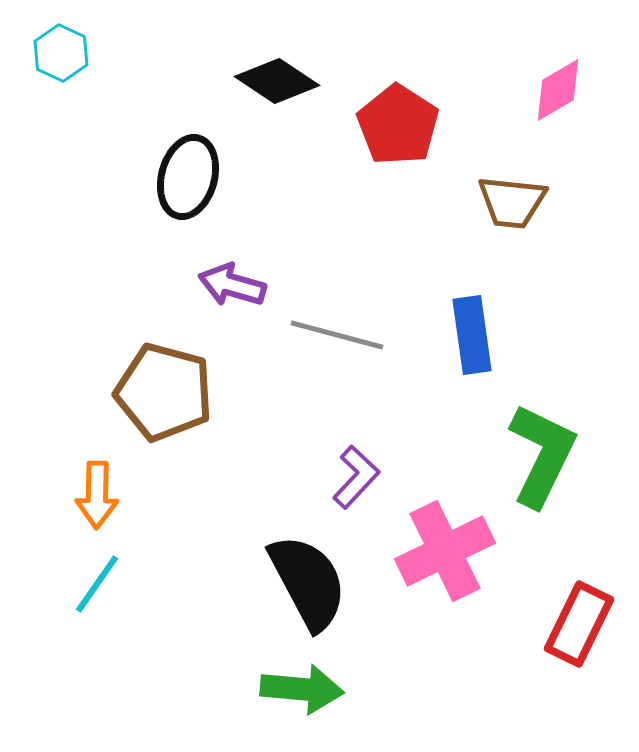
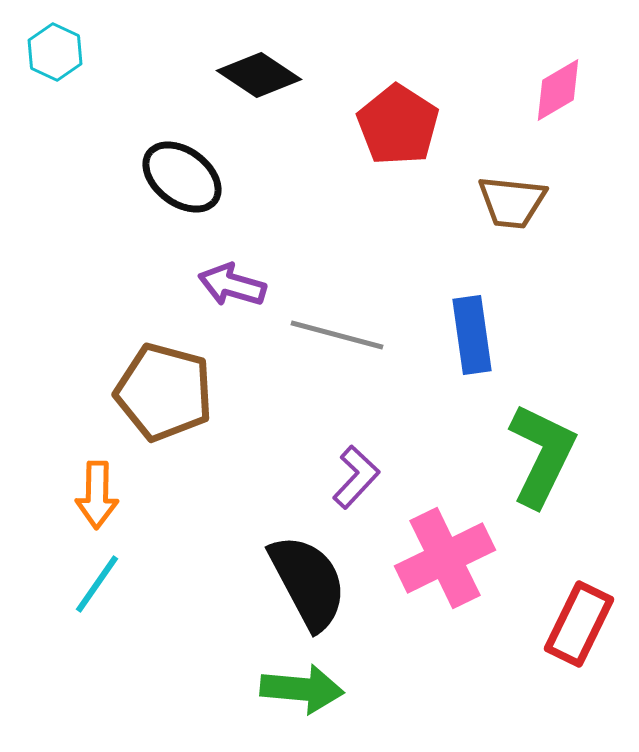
cyan hexagon: moved 6 px left, 1 px up
black diamond: moved 18 px left, 6 px up
black ellipse: moved 6 px left; rotated 68 degrees counterclockwise
pink cross: moved 7 px down
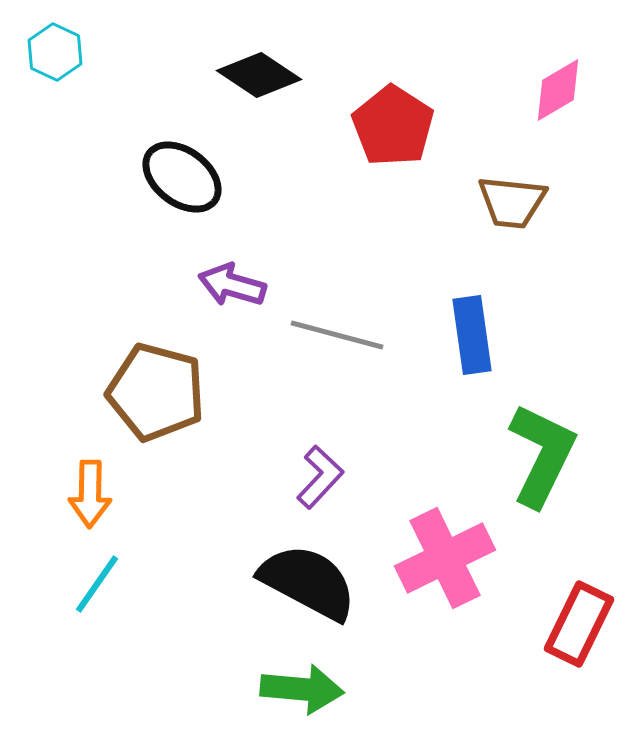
red pentagon: moved 5 px left, 1 px down
brown pentagon: moved 8 px left
purple L-shape: moved 36 px left
orange arrow: moved 7 px left, 1 px up
black semicircle: rotated 34 degrees counterclockwise
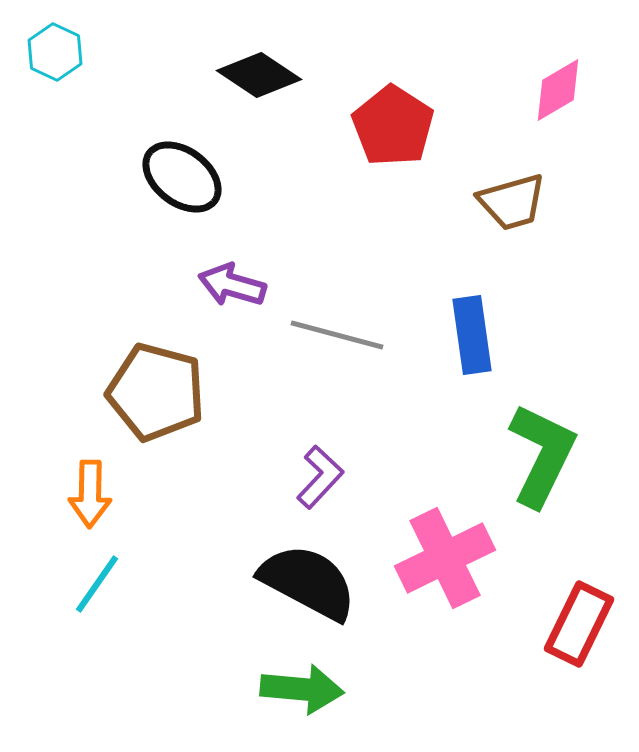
brown trapezoid: rotated 22 degrees counterclockwise
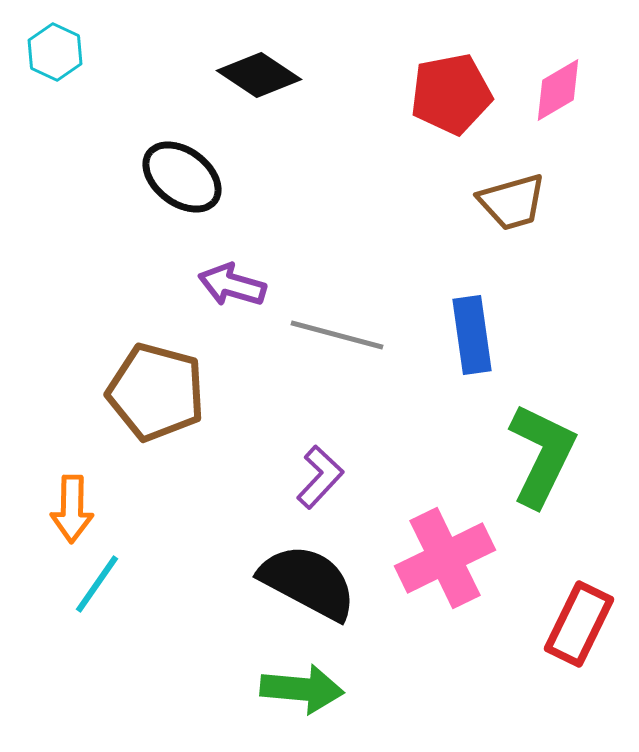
red pentagon: moved 58 px right, 32 px up; rotated 28 degrees clockwise
orange arrow: moved 18 px left, 15 px down
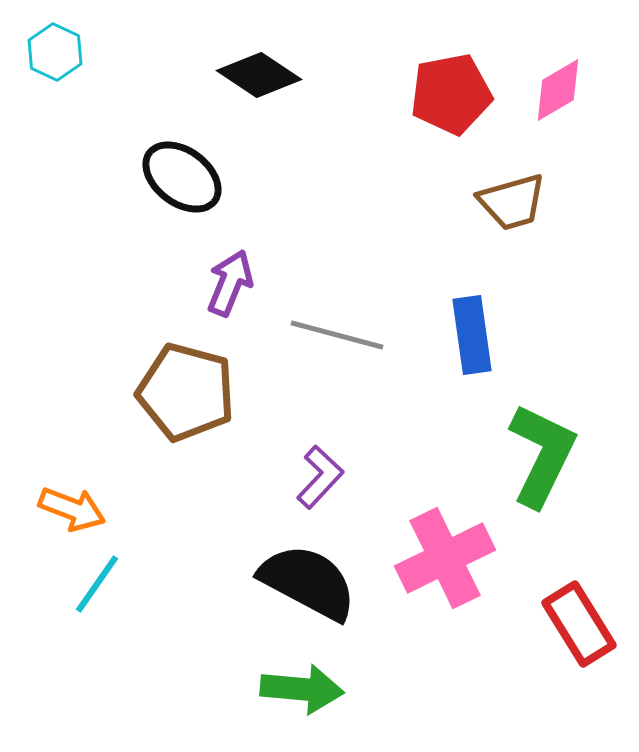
purple arrow: moved 2 px left, 2 px up; rotated 96 degrees clockwise
brown pentagon: moved 30 px right
orange arrow: rotated 70 degrees counterclockwise
red rectangle: rotated 58 degrees counterclockwise
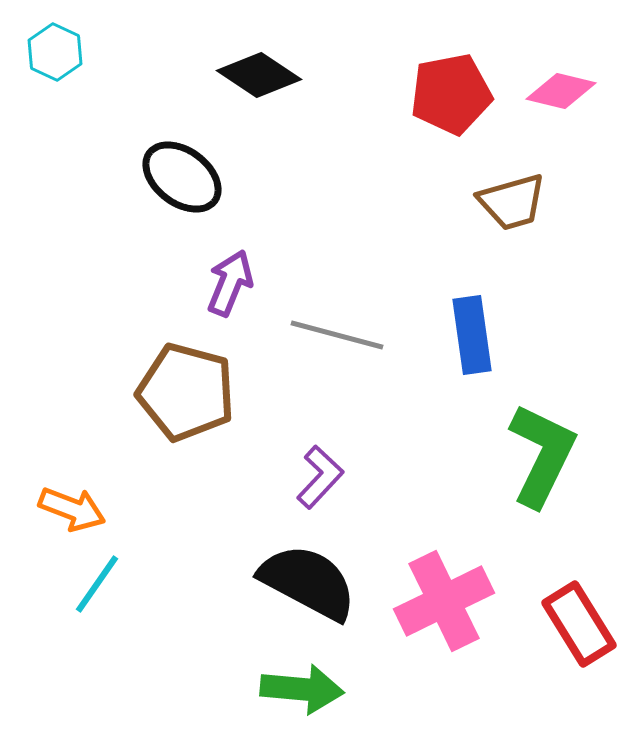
pink diamond: moved 3 px right, 1 px down; rotated 44 degrees clockwise
pink cross: moved 1 px left, 43 px down
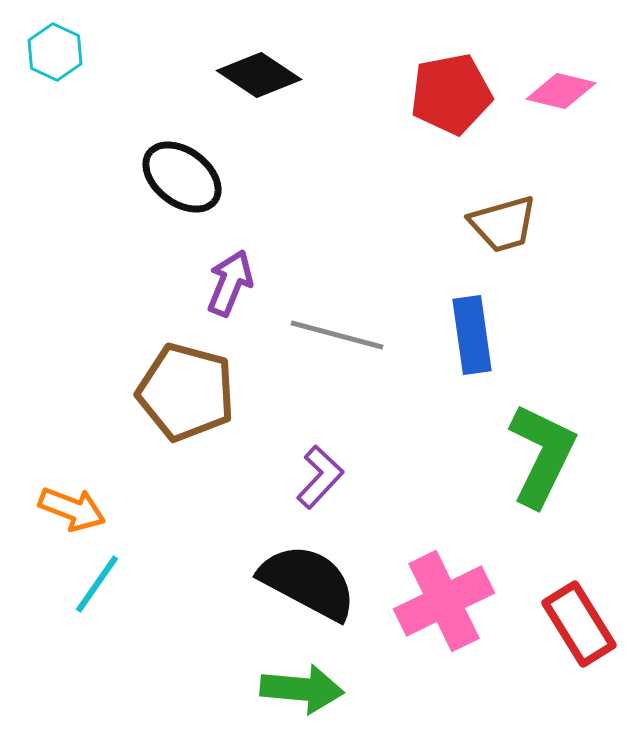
brown trapezoid: moved 9 px left, 22 px down
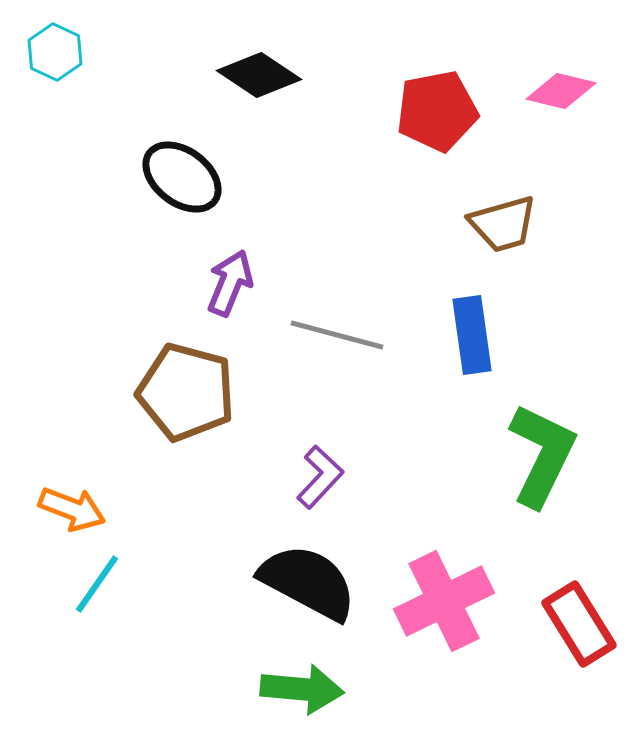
red pentagon: moved 14 px left, 17 px down
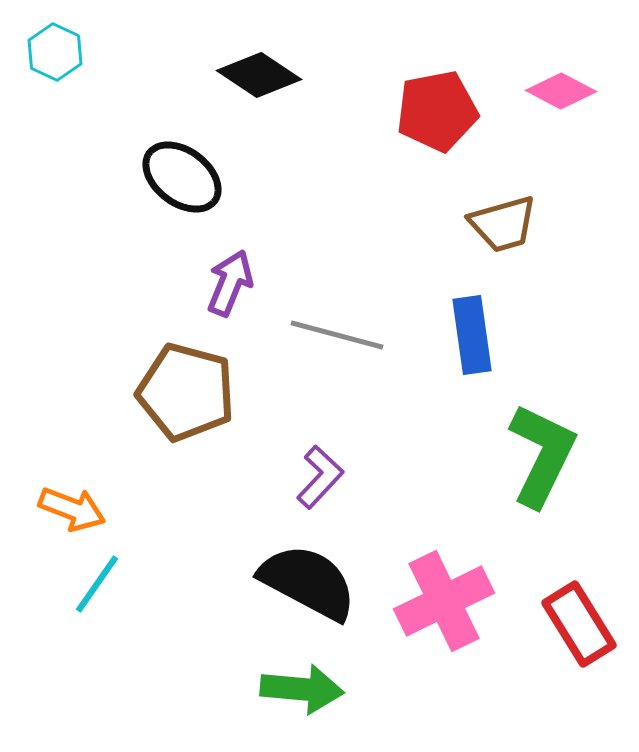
pink diamond: rotated 14 degrees clockwise
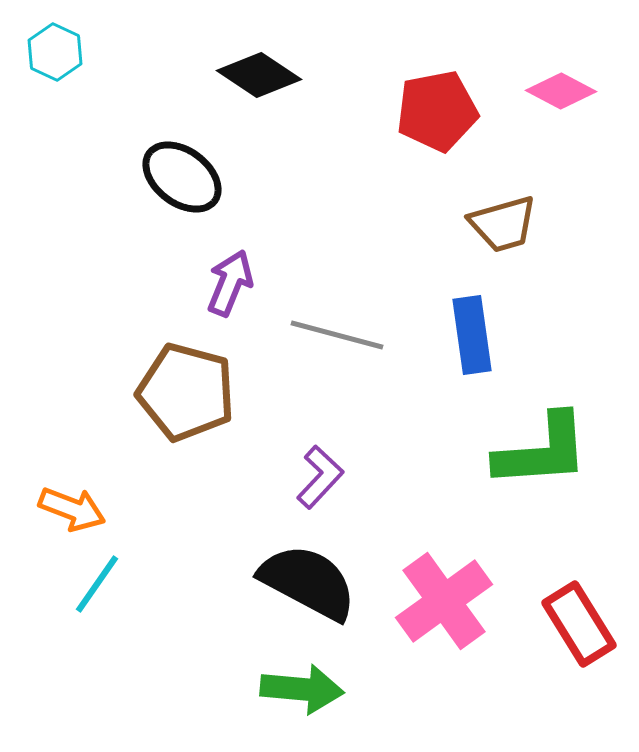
green L-shape: moved 4 px up; rotated 60 degrees clockwise
pink cross: rotated 10 degrees counterclockwise
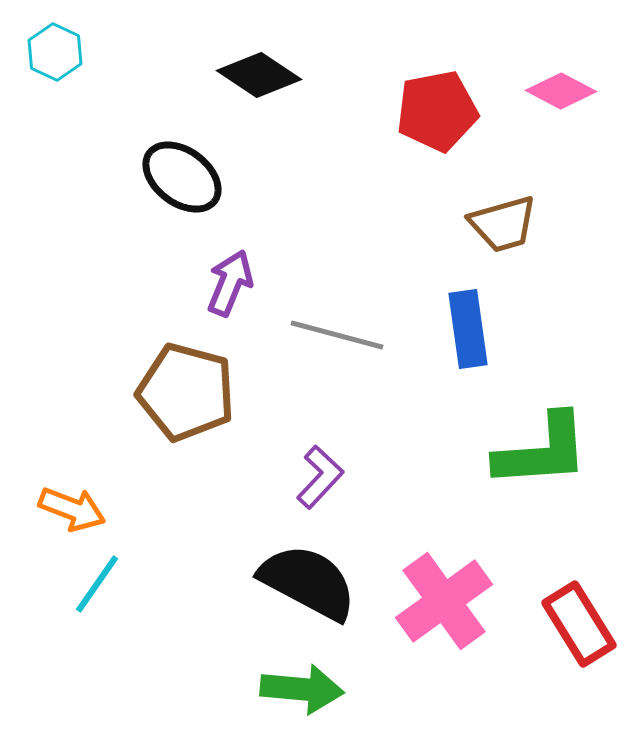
blue rectangle: moved 4 px left, 6 px up
